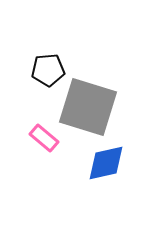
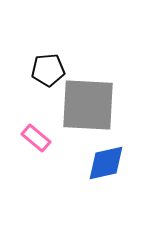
gray square: moved 2 px up; rotated 14 degrees counterclockwise
pink rectangle: moved 8 px left
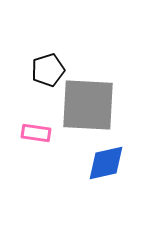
black pentagon: rotated 12 degrees counterclockwise
pink rectangle: moved 5 px up; rotated 32 degrees counterclockwise
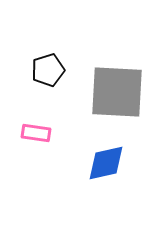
gray square: moved 29 px right, 13 px up
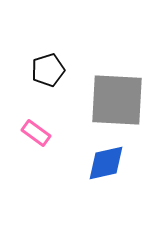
gray square: moved 8 px down
pink rectangle: rotated 28 degrees clockwise
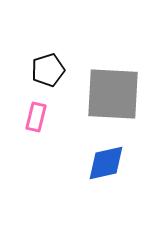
gray square: moved 4 px left, 6 px up
pink rectangle: moved 16 px up; rotated 68 degrees clockwise
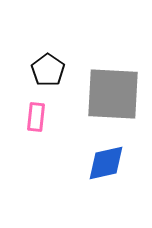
black pentagon: rotated 20 degrees counterclockwise
pink rectangle: rotated 8 degrees counterclockwise
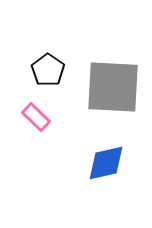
gray square: moved 7 px up
pink rectangle: rotated 52 degrees counterclockwise
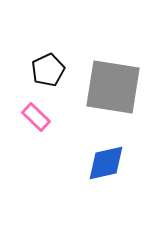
black pentagon: rotated 12 degrees clockwise
gray square: rotated 6 degrees clockwise
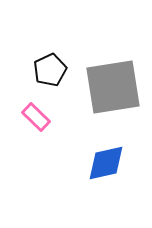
black pentagon: moved 2 px right
gray square: rotated 18 degrees counterclockwise
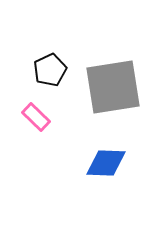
blue diamond: rotated 15 degrees clockwise
